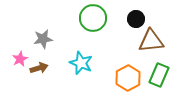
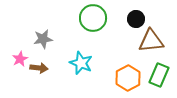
brown arrow: rotated 24 degrees clockwise
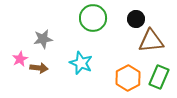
green rectangle: moved 2 px down
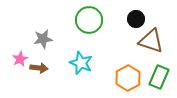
green circle: moved 4 px left, 2 px down
brown triangle: rotated 24 degrees clockwise
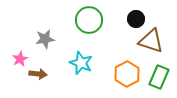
gray star: moved 2 px right
brown arrow: moved 1 px left, 6 px down
orange hexagon: moved 1 px left, 4 px up
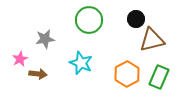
brown triangle: moved 1 px right, 1 px up; rotated 32 degrees counterclockwise
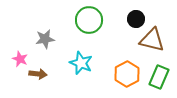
brown triangle: rotated 28 degrees clockwise
pink star: rotated 21 degrees counterclockwise
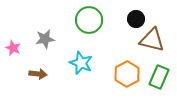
pink star: moved 7 px left, 11 px up
